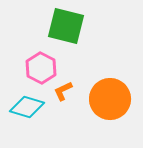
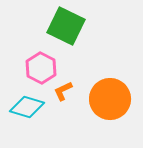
green square: rotated 12 degrees clockwise
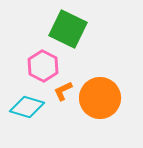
green square: moved 2 px right, 3 px down
pink hexagon: moved 2 px right, 2 px up
orange circle: moved 10 px left, 1 px up
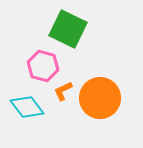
pink hexagon: rotated 12 degrees counterclockwise
cyan diamond: rotated 36 degrees clockwise
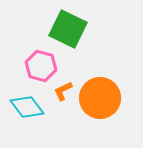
pink hexagon: moved 2 px left
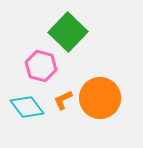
green square: moved 3 px down; rotated 18 degrees clockwise
orange L-shape: moved 9 px down
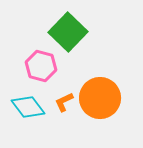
orange L-shape: moved 1 px right, 2 px down
cyan diamond: moved 1 px right
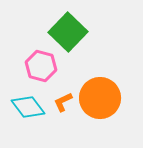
orange L-shape: moved 1 px left
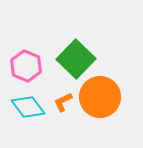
green square: moved 8 px right, 27 px down
pink hexagon: moved 15 px left; rotated 8 degrees clockwise
orange circle: moved 1 px up
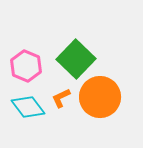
orange L-shape: moved 2 px left, 4 px up
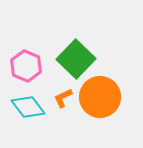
orange L-shape: moved 2 px right
